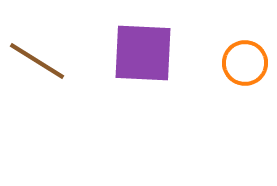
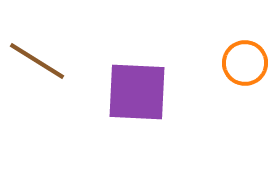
purple square: moved 6 px left, 39 px down
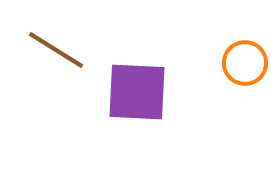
brown line: moved 19 px right, 11 px up
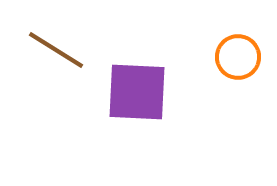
orange circle: moved 7 px left, 6 px up
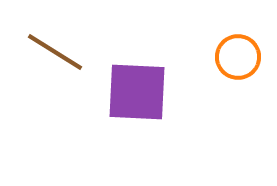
brown line: moved 1 px left, 2 px down
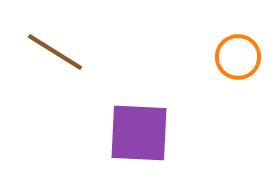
purple square: moved 2 px right, 41 px down
